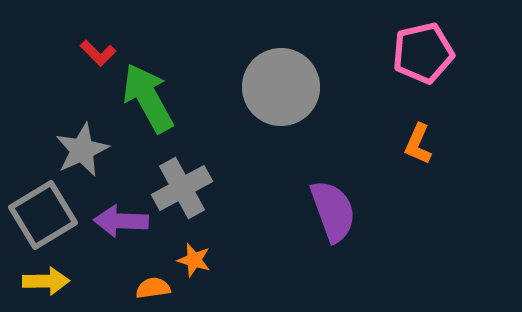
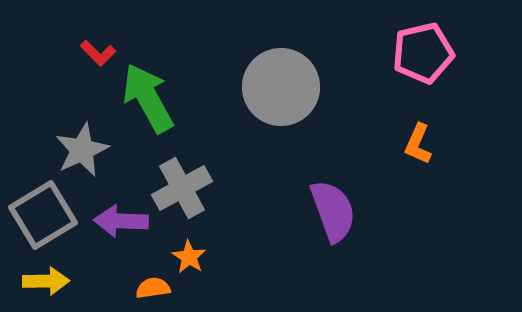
orange star: moved 5 px left, 3 px up; rotated 16 degrees clockwise
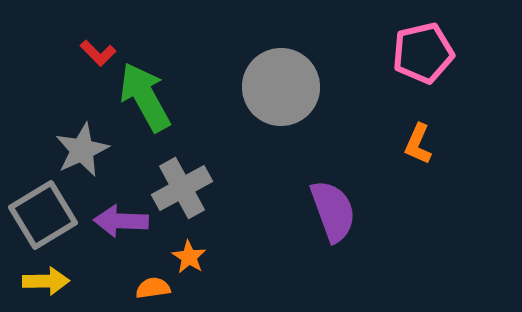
green arrow: moved 3 px left, 1 px up
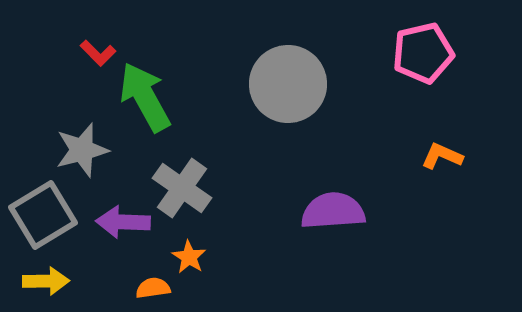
gray circle: moved 7 px right, 3 px up
orange L-shape: moved 24 px right, 12 px down; rotated 90 degrees clockwise
gray star: rotated 10 degrees clockwise
gray cross: rotated 26 degrees counterclockwise
purple semicircle: rotated 74 degrees counterclockwise
purple arrow: moved 2 px right, 1 px down
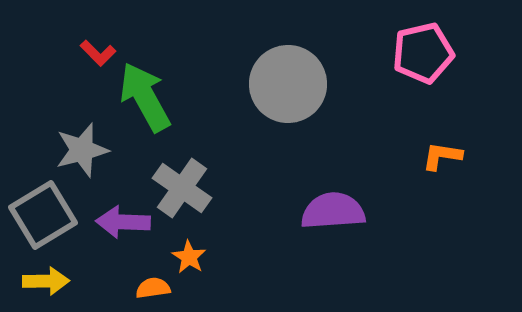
orange L-shape: rotated 15 degrees counterclockwise
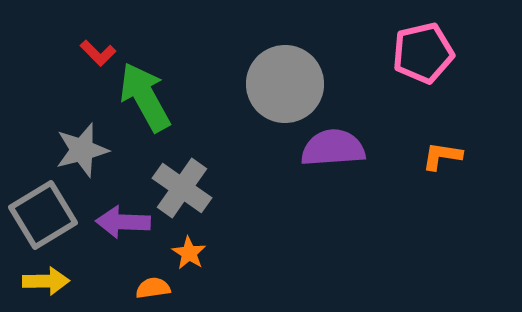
gray circle: moved 3 px left
purple semicircle: moved 63 px up
orange star: moved 4 px up
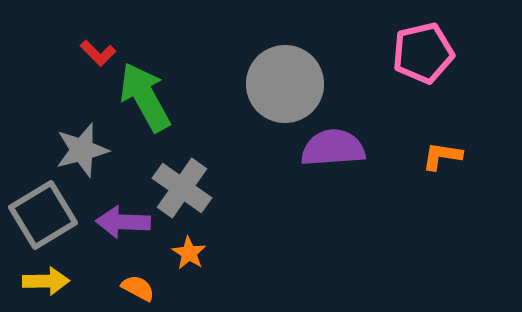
orange semicircle: moved 15 px left; rotated 36 degrees clockwise
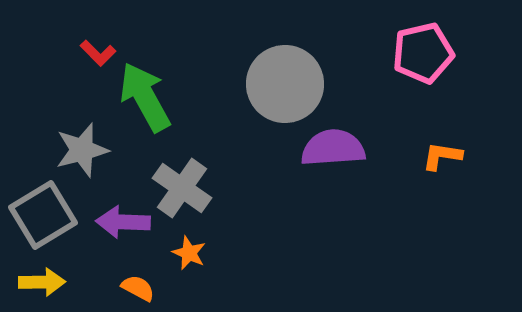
orange star: rotated 8 degrees counterclockwise
yellow arrow: moved 4 px left, 1 px down
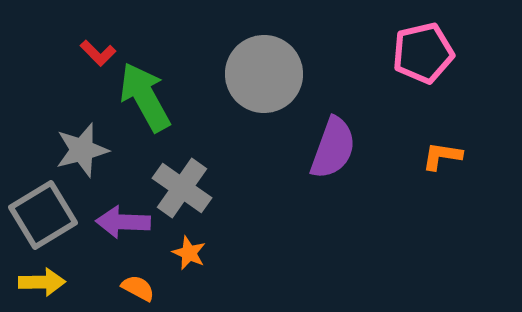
gray circle: moved 21 px left, 10 px up
purple semicircle: rotated 114 degrees clockwise
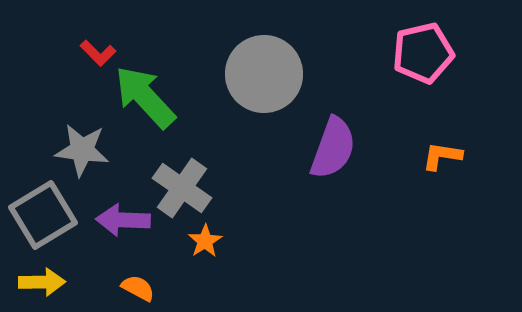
green arrow: rotated 14 degrees counterclockwise
gray star: rotated 22 degrees clockwise
purple arrow: moved 2 px up
orange star: moved 16 px right, 12 px up; rotated 16 degrees clockwise
